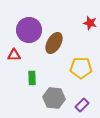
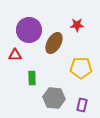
red star: moved 13 px left, 2 px down; rotated 16 degrees counterclockwise
red triangle: moved 1 px right
purple rectangle: rotated 32 degrees counterclockwise
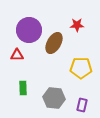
red triangle: moved 2 px right
green rectangle: moved 9 px left, 10 px down
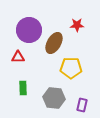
red triangle: moved 1 px right, 2 px down
yellow pentagon: moved 10 px left
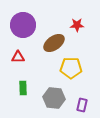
purple circle: moved 6 px left, 5 px up
brown ellipse: rotated 25 degrees clockwise
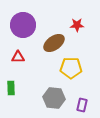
green rectangle: moved 12 px left
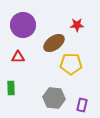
yellow pentagon: moved 4 px up
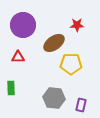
purple rectangle: moved 1 px left
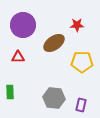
yellow pentagon: moved 11 px right, 2 px up
green rectangle: moved 1 px left, 4 px down
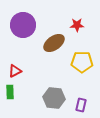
red triangle: moved 3 px left, 14 px down; rotated 24 degrees counterclockwise
